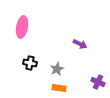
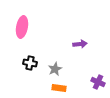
purple arrow: rotated 32 degrees counterclockwise
gray star: moved 2 px left
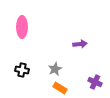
pink ellipse: rotated 10 degrees counterclockwise
black cross: moved 8 px left, 7 px down
purple cross: moved 3 px left
orange rectangle: moved 1 px right; rotated 24 degrees clockwise
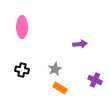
purple cross: moved 2 px up
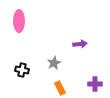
pink ellipse: moved 3 px left, 6 px up
gray star: moved 1 px left, 6 px up
purple cross: moved 4 px down; rotated 24 degrees counterclockwise
orange rectangle: rotated 32 degrees clockwise
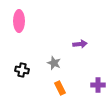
gray star: rotated 24 degrees counterclockwise
purple cross: moved 3 px right, 1 px down
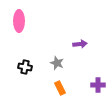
gray star: moved 3 px right
black cross: moved 3 px right, 3 px up
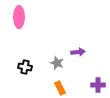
pink ellipse: moved 4 px up
purple arrow: moved 2 px left, 8 px down
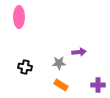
purple arrow: moved 1 px right
gray star: moved 2 px right; rotated 24 degrees counterclockwise
orange rectangle: moved 1 px right, 3 px up; rotated 32 degrees counterclockwise
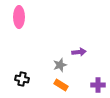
gray star: moved 1 px right, 2 px down; rotated 16 degrees counterclockwise
black cross: moved 3 px left, 12 px down
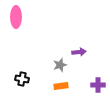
pink ellipse: moved 3 px left
orange rectangle: moved 1 px down; rotated 40 degrees counterclockwise
